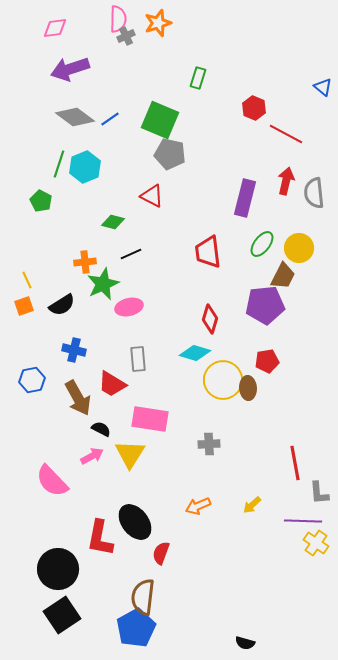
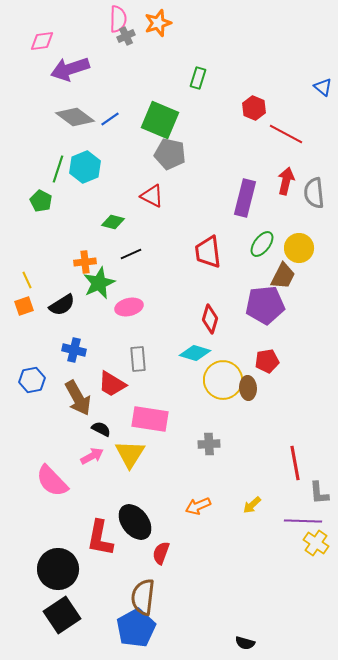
pink diamond at (55, 28): moved 13 px left, 13 px down
green line at (59, 164): moved 1 px left, 5 px down
green star at (103, 284): moved 4 px left, 1 px up
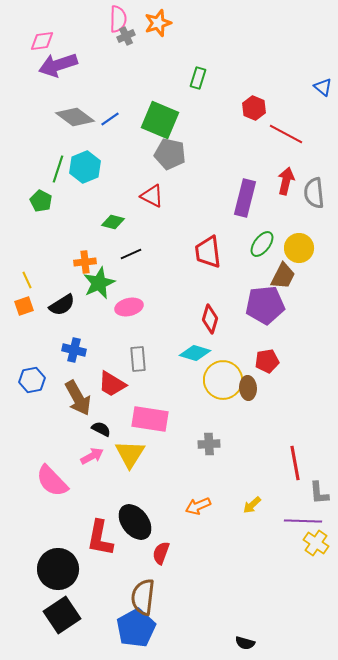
purple arrow at (70, 69): moved 12 px left, 4 px up
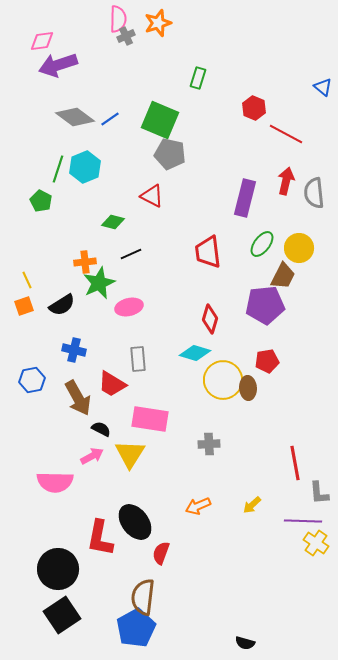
pink semicircle at (52, 481): moved 3 px right, 1 px down; rotated 45 degrees counterclockwise
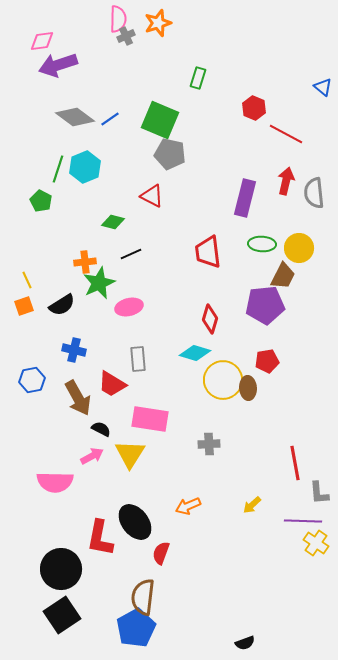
green ellipse at (262, 244): rotated 56 degrees clockwise
orange arrow at (198, 506): moved 10 px left
black circle at (58, 569): moved 3 px right
black semicircle at (245, 643): rotated 36 degrees counterclockwise
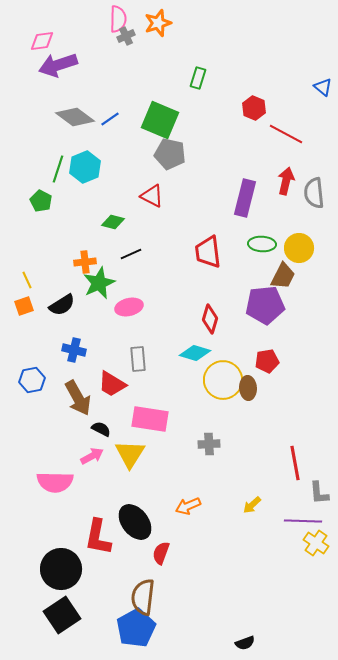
red L-shape at (100, 538): moved 2 px left, 1 px up
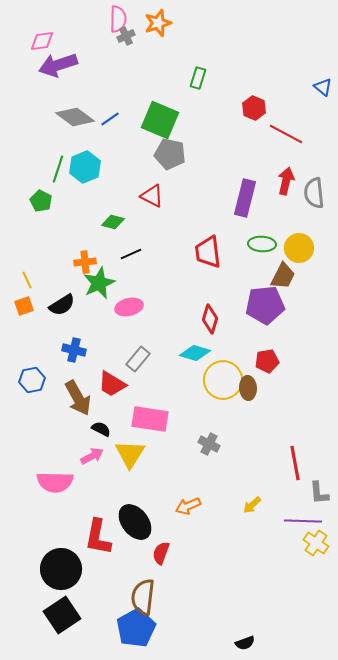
gray rectangle at (138, 359): rotated 45 degrees clockwise
gray cross at (209, 444): rotated 30 degrees clockwise
